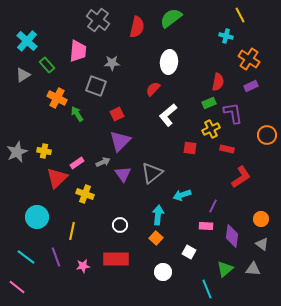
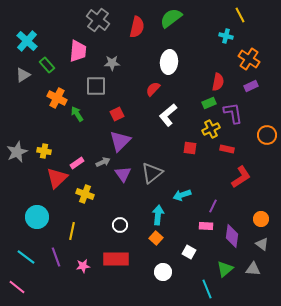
gray square at (96, 86): rotated 20 degrees counterclockwise
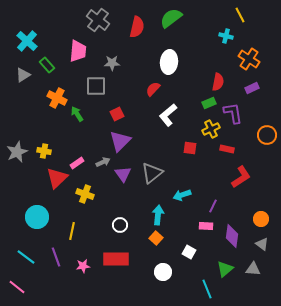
purple rectangle at (251, 86): moved 1 px right, 2 px down
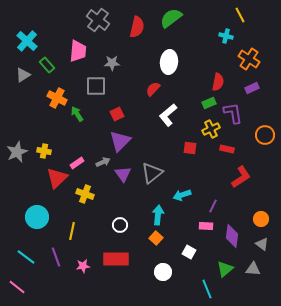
orange circle at (267, 135): moved 2 px left
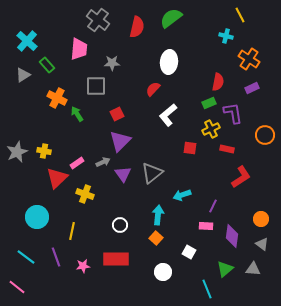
pink trapezoid at (78, 51): moved 1 px right, 2 px up
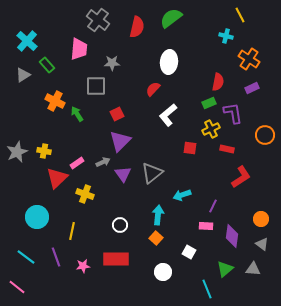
orange cross at (57, 98): moved 2 px left, 3 px down
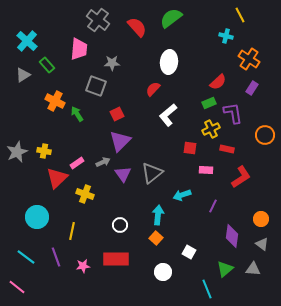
red semicircle at (137, 27): rotated 55 degrees counterclockwise
red semicircle at (218, 82): rotated 36 degrees clockwise
gray square at (96, 86): rotated 20 degrees clockwise
purple rectangle at (252, 88): rotated 32 degrees counterclockwise
pink rectangle at (206, 226): moved 56 px up
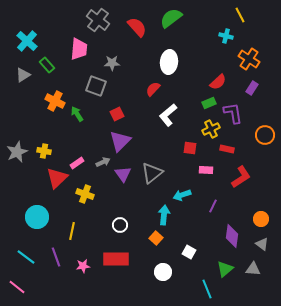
cyan arrow at (158, 215): moved 6 px right
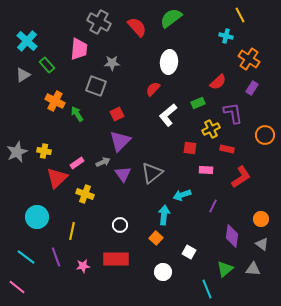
gray cross at (98, 20): moved 1 px right, 2 px down; rotated 10 degrees counterclockwise
green rectangle at (209, 103): moved 11 px left
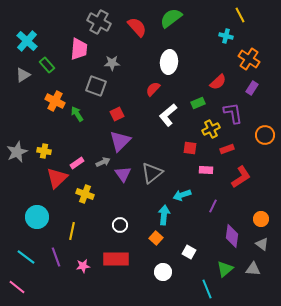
red rectangle at (227, 149): rotated 32 degrees counterclockwise
